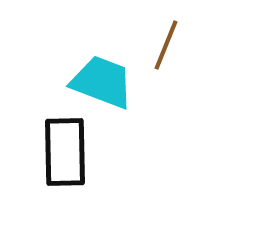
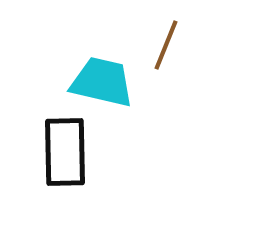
cyan trapezoid: rotated 8 degrees counterclockwise
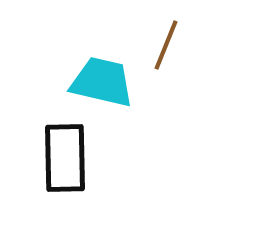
black rectangle: moved 6 px down
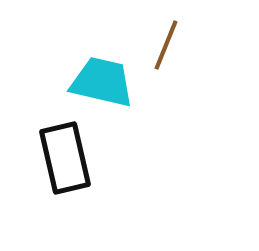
black rectangle: rotated 12 degrees counterclockwise
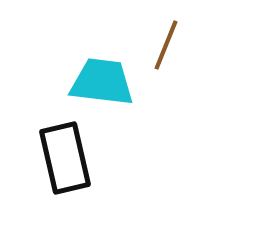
cyan trapezoid: rotated 6 degrees counterclockwise
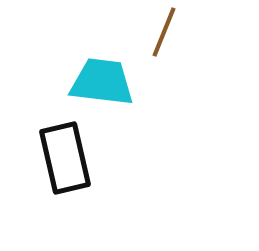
brown line: moved 2 px left, 13 px up
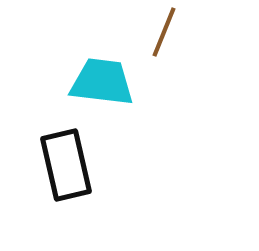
black rectangle: moved 1 px right, 7 px down
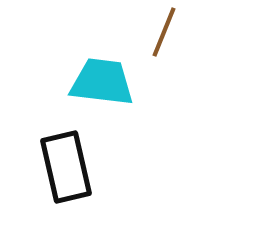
black rectangle: moved 2 px down
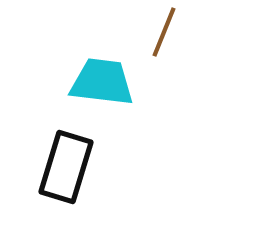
black rectangle: rotated 30 degrees clockwise
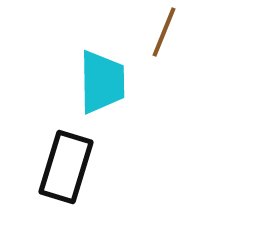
cyan trapezoid: rotated 82 degrees clockwise
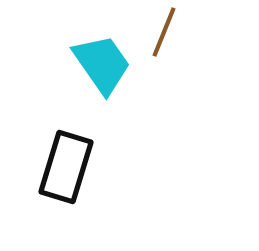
cyan trapezoid: moved 18 px up; rotated 34 degrees counterclockwise
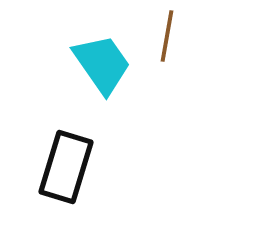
brown line: moved 3 px right, 4 px down; rotated 12 degrees counterclockwise
